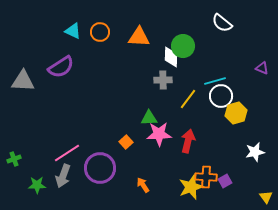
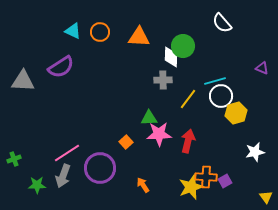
white semicircle: rotated 10 degrees clockwise
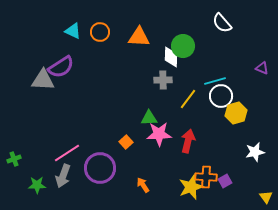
gray triangle: moved 20 px right, 1 px up
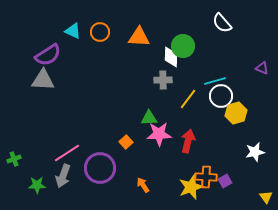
purple semicircle: moved 13 px left, 12 px up
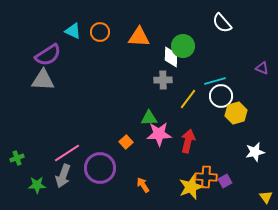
green cross: moved 3 px right, 1 px up
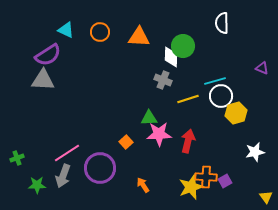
white semicircle: rotated 40 degrees clockwise
cyan triangle: moved 7 px left, 1 px up
gray cross: rotated 24 degrees clockwise
yellow line: rotated 35 degrees clockwise
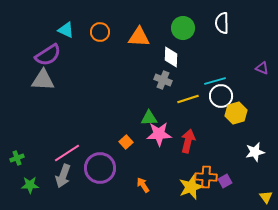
green circle: moved 18 px up
green star: moved 7 px left
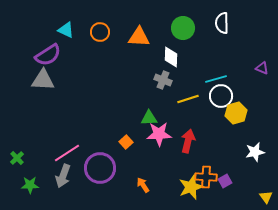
cyan line: moved 1 px right, 2 px up
green cross: rotated 24 degrees counterclockwise
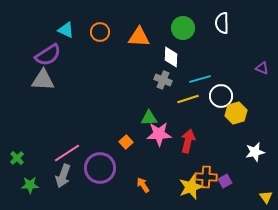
cyan line: moved 16 px left
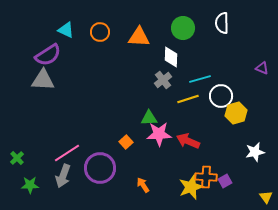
gray cross: rotated 30 degrees clockwise
red arrow: rotated 80 degrees counterclockwise
